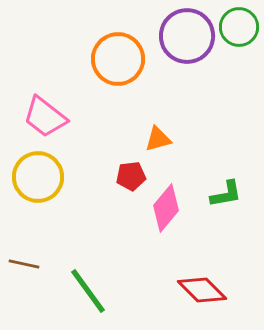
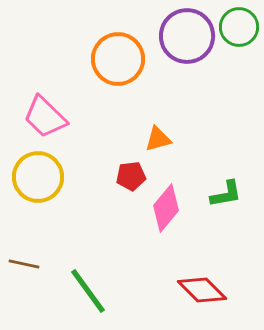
pink trapezoid: rotated 6 degrees clockwise
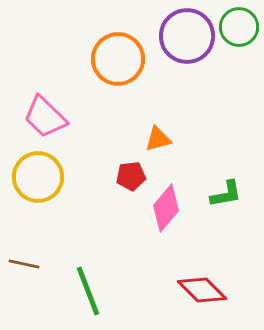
green line: rotated 15 degrees clockwise
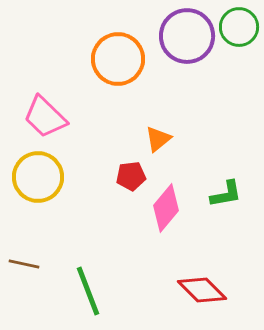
orange triangle: rotated 24 degrees counterclockwise
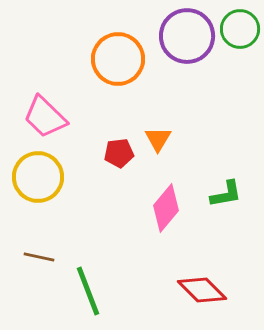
green circle: moved 1 px right, 2 px down
orange triangle: rotated 20 degrees counterclockwise
red pentagon: moved 12 px left, 23 px up
brown line: moved 15 px right, 7 px up
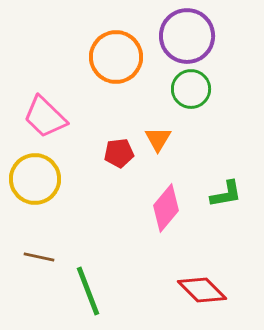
green circle: moved 49 px left, 60 px down
orange circle: moved 2 px left, 2 px up
yellow circle: moved 3 px left, 2 px down
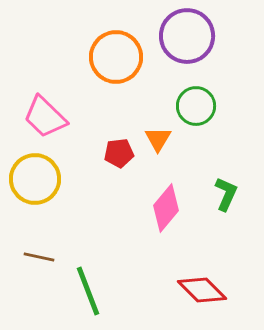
green circle: moved 5 px right, 17 px down
green L-shape: rotated 56 degrees counterclockwise
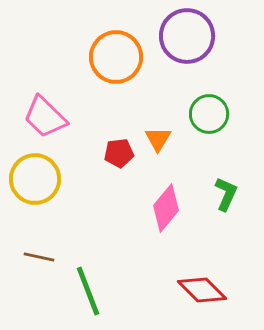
green circle: moved 13 px right, 8 px down
